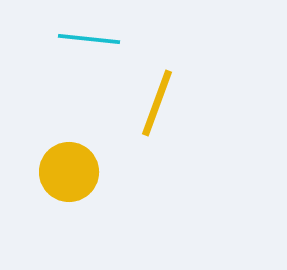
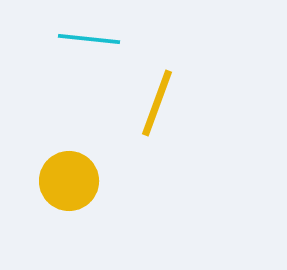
yellow circle: moved 9 px down
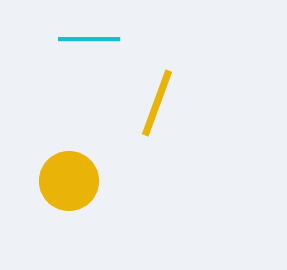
cyan line: rotated 6 degrees counterclockwise
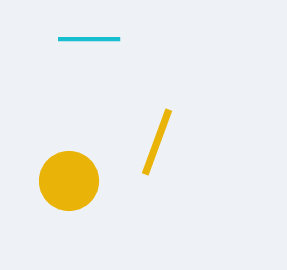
yellow line: moved 39 px down
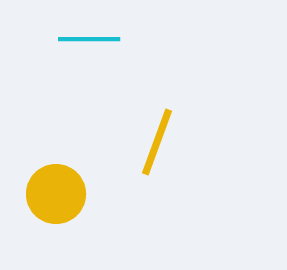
yellow circle: moved 13 px left, 13 px down
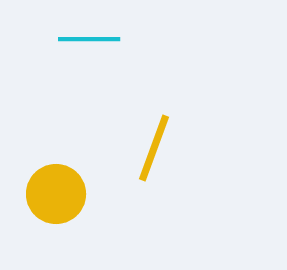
yellow line: moved 3 px left, 6 px down
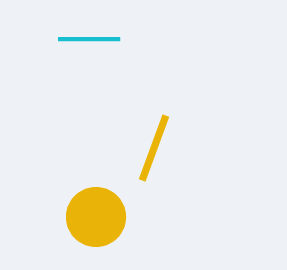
yellow circle: moved 40 px right, 23 px down
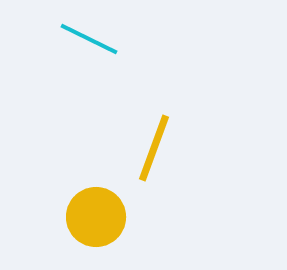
cyan line: rotated 26 degrees clockwise
